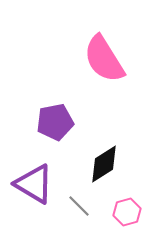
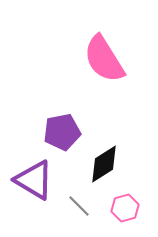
purple pentagon: moved 7 px right, 10 px down
purple triangle: moved 4 px up
pink hexagon: moved 2 px left, 4 px up
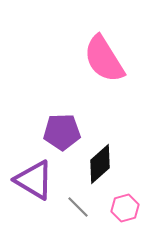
purple pentagon: rotated 9 degrees clockwise
black diamond: moved 4 px left; rotated 9 degrees counterclockwise
gray line: moved 1 px left, 1 px down
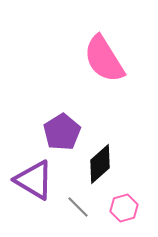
purple pentagon: rotated 30 degrees counterclockwise
pink hexagon: moved 1 px left
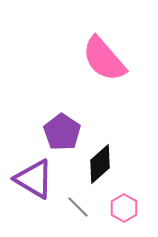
pink semicircle: rotated 9 degrees counterclockwise
purple pentagon: rotated 6 degrees counterclockwise
purple triangle: moved 1 px up
pink hexagon: rotated 16 degrees counterclockwise
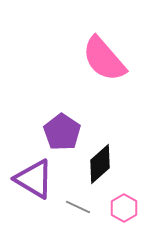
gray line: rotated 20 degrees counterclockwise
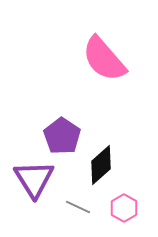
purple pentagon: moved 4 px down
black diamond: moved 1 px right, 1 px down
purple triangle: rotated 27 degrees clockwise
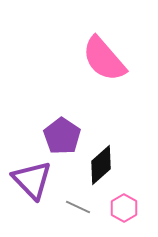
purple triangle: moved 2 px left, 1 px down; rotated 12 degrees counterclockwise
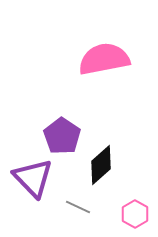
pink semicircle: rotated 120 degrees clockwise
purple triangle: moved 1 px right, 2 px up
pink hexagon: moved 11 px right, 6 px down
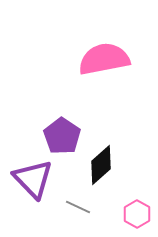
purple triangle: moved 1 px down
pink hexagon: moved 2 px right
